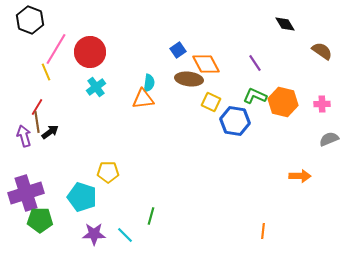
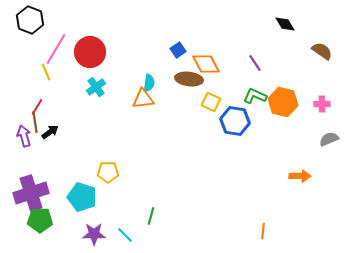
brown line: moved 2 px left
purple cross: moved 5 px right
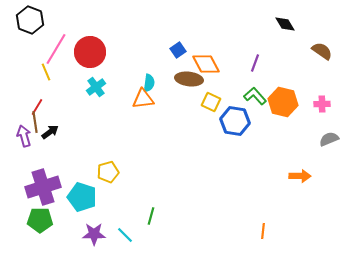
purple line: rotated 54 degrees clockwise
green L-shape: rotated 25 degrees clockwise
yellow pentagon: rotated 15 degrees counterclockwise
purple cross: moved 12 px right, 6 px up
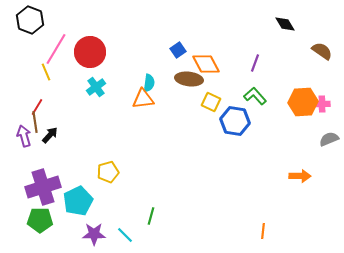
orange hexagon: moved 20 px right; rotated 16 degrees counterclockwise
black arrow: moved 3 px down; rotated 12 degrees counterclockwise
cyan pentagon: moved 4 px left, 4 px down; rotated 28 degrees clockwise
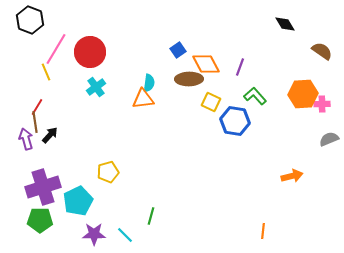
purple line: moved 15 px left, 4 px down
brown ellipse: rotated 8 degrees counterclockwise
orange hexagon: moved 8 px up
purple arrow: moved 2 px right, 3 px down
orange arrow: moved 8 px left; rotated 15 degrees counterclockwise
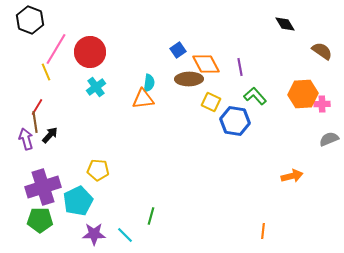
purple line: rotated 30 degrees counterclockwise
yellow pentagon: moved 10 px left, 2 px up; rotated 20 degrees clockwise
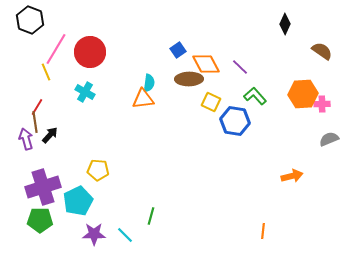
black diamond: rotated 55 degrees clockwise
purple line: rotated 36 degrees counterclockwise
cyan cross: moved 11 px left, 5 px down; rotated 24 degrees counterclockwise
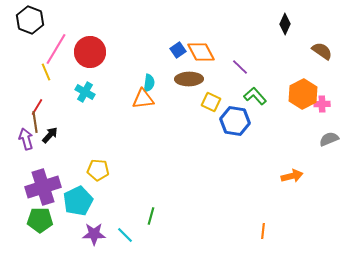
orange diamond: moved 5 px left, 12 px up
orange hexagon: rotated 24 degrees counterclockwise
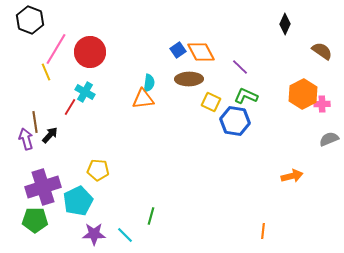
green L-shape: moved 9 px left; rotated 25 degrees counterclockwise
red line: moved 33 px right
green pentagon: moved 5 px left
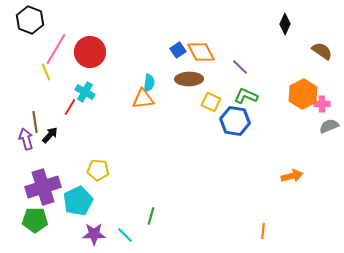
gray semicircle: moved 13 px up
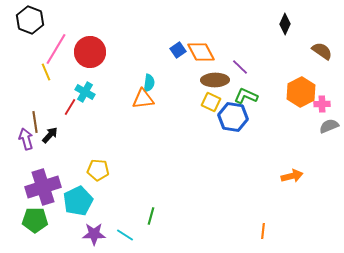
brown ellipse: moved 26 px right, 1 px down
orange hexagon: moved 2 px left, 2 px up
blue hexagon: moved 2 px left, 4 px up
cyan line: rotated 12 degrees counterclockwise
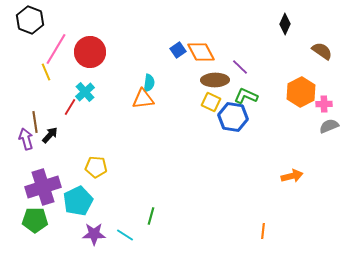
cyan cross: rotated 18 degrees clockwise
pink cross: moved 2 px right
yellow pentagon: moved 2 px left, 3 px up
